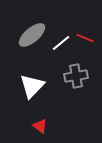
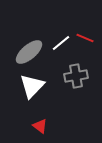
gray ellipse: moved 3 px left, 17 px down
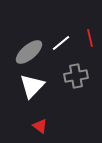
red line: moved 5 px right; rotated 54 degrees clockwise
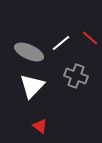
red line: rotated 36 degrees counterclockwise
gray ellipse: rotated 64 degrees clockwise
gray cross: rotated 30 degrees clockwise
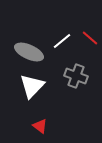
white line: moved 1 px right, 2 px up
